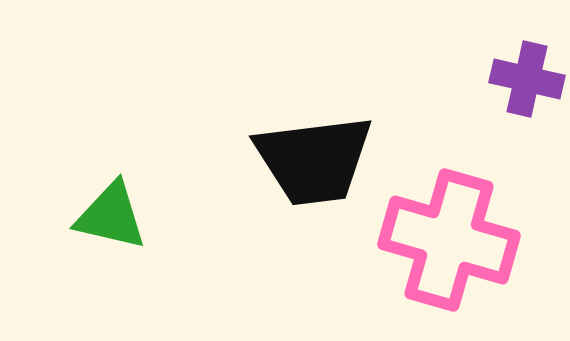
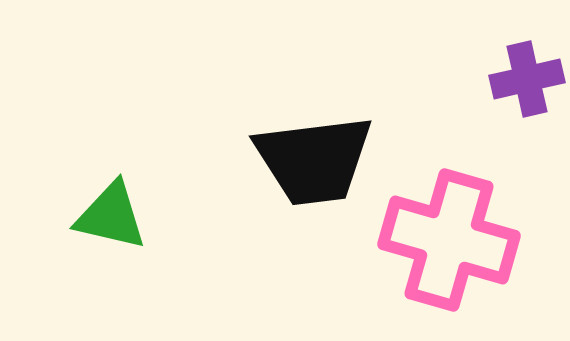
purple cross: rotated 26 degrees counterclockwise
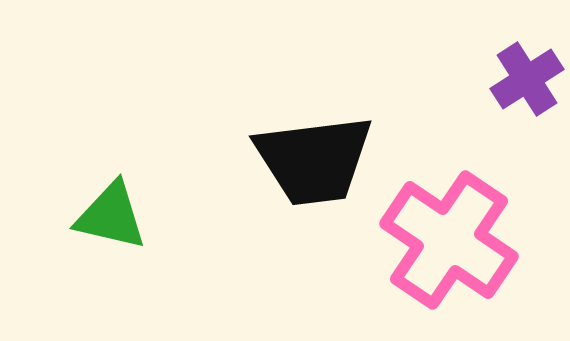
purple cross: rotated 20 degrees counterclockwise
pink cross: rotated 18 degrees clockwise
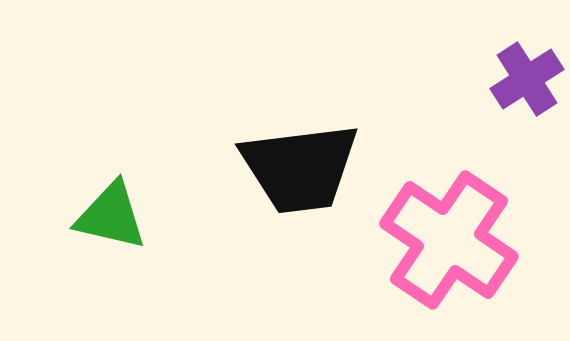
black trapezoid: moved 14 px left, 8 px down
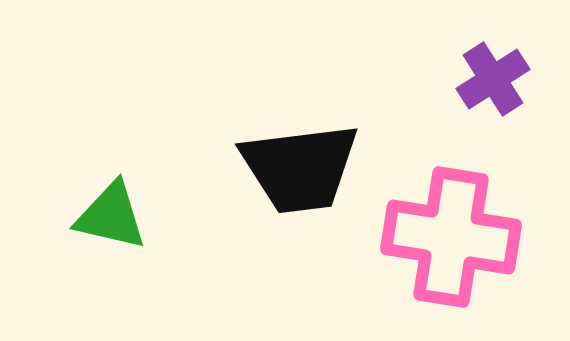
purple cross: moved 34 px left
pink cross: moved 2 px right, 3 px up; rotated 25 degrees counterclockwise
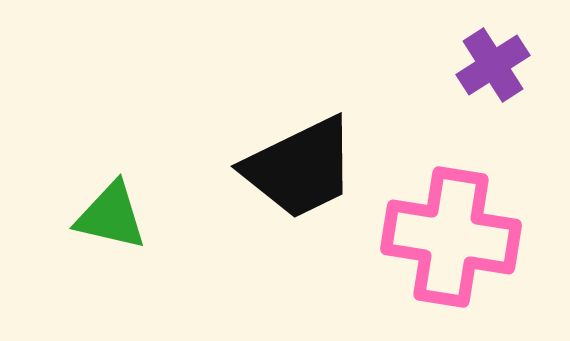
purple cross: moved 14 px up
black trapezoid: rotated 19 degrees counterclockwise
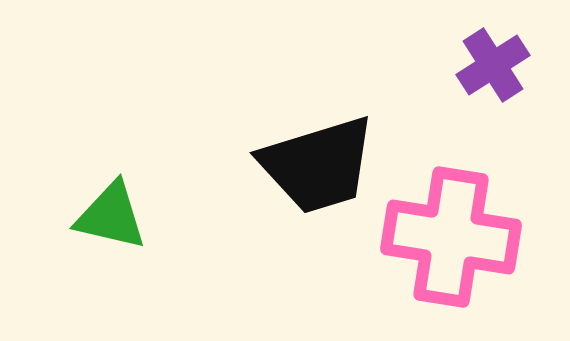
black trapezoid: moved 18 px right, 3 px up; rotated 9 degrees clockwise
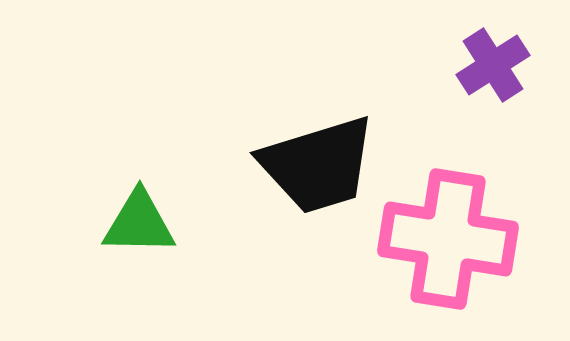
green triangle: moved 28 px right, 7 px down; rotated 12 degrees counterclockwise
pink cross: moved 3 px left, 2 px down
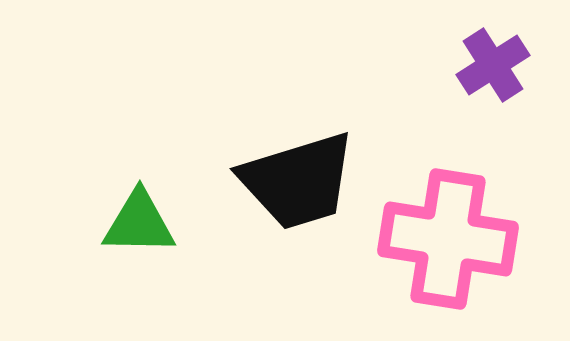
black trapezoid: moved 20 px left, 16 px down
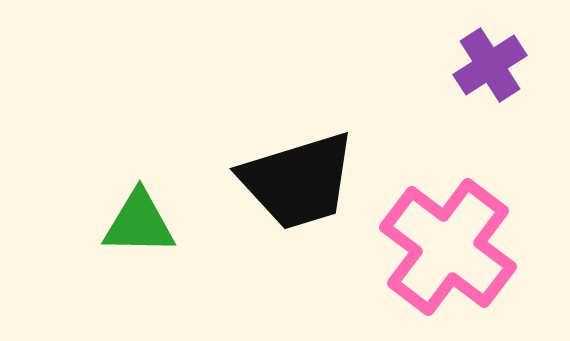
purple cross: moved 3 px left
pink cross: moved 8 px down; rotated 28 degrees clockwise
